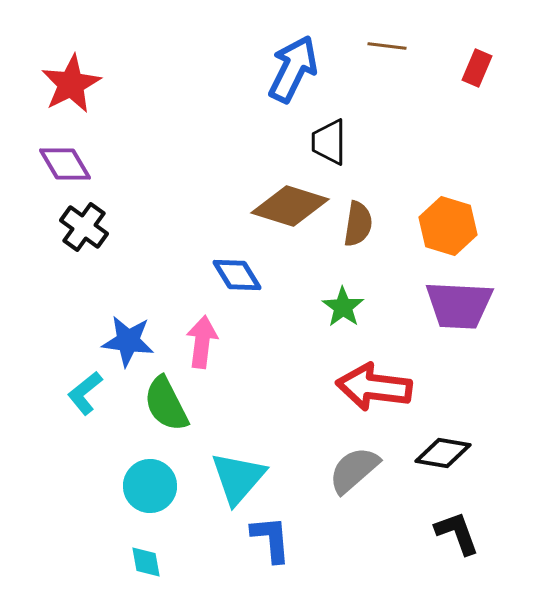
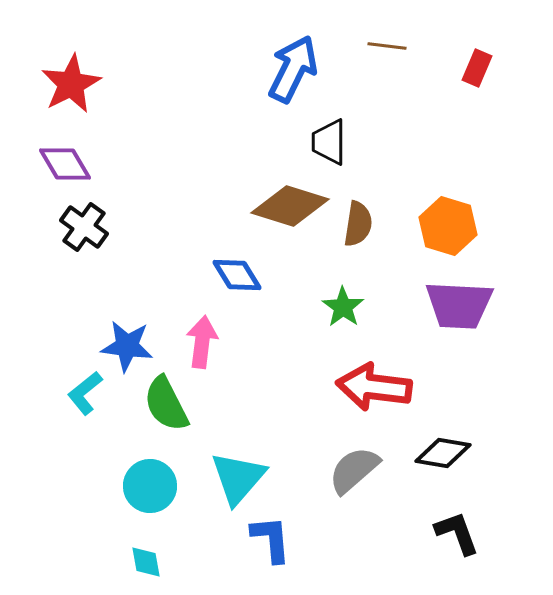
blue star: moved 1 px left, 5 px down
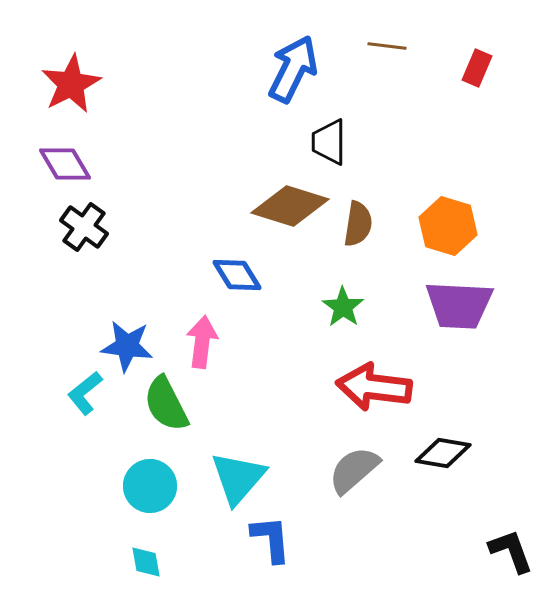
black L-shape: moved 54 px right, 18 px down
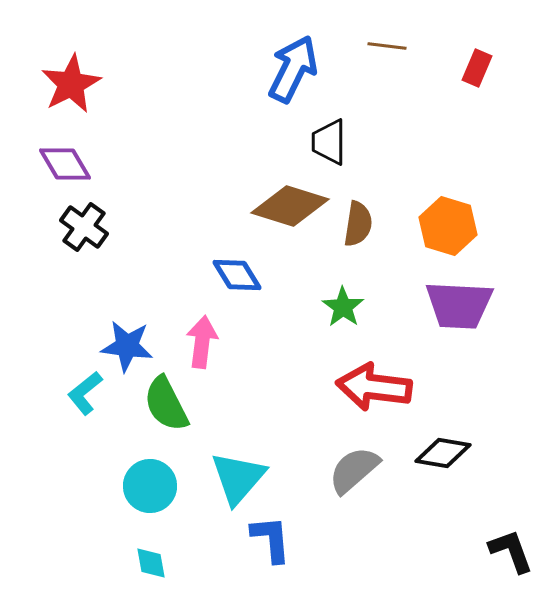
cyan diamond: moved 5 px right, 1 px down
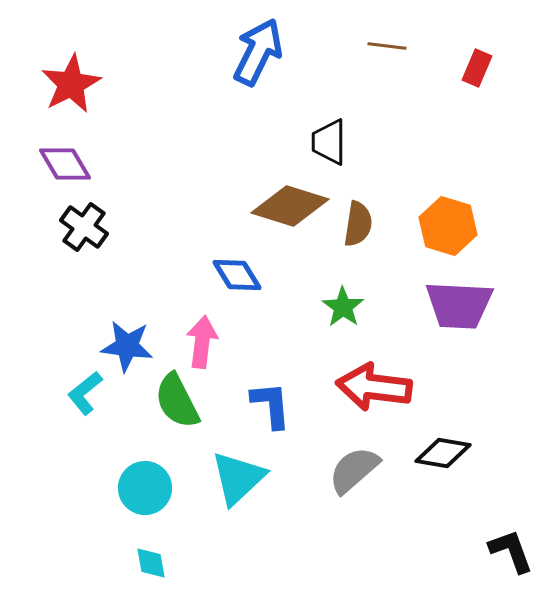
blue arrow: moved 35 px left, 17 px up
green semicircle: moved 11 px right, 3 px up
cyan triangle: rotated 6 degrees clockwise
cyan circle: moved 5 px left, 2 px down
blue L-shape: moved 134 px up
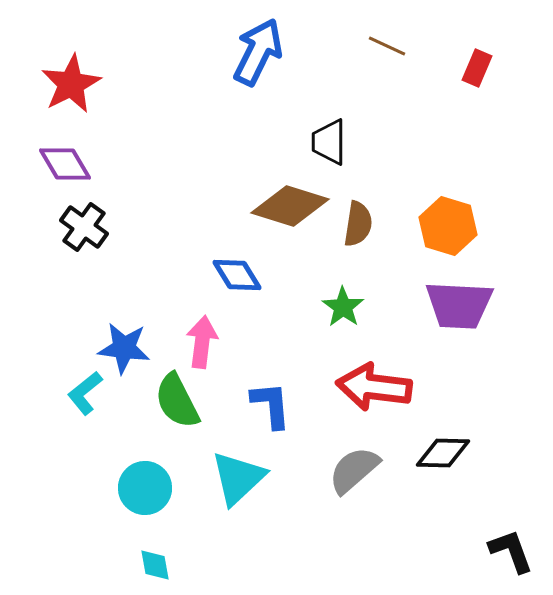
brown line: rotated 18 degrees clockwise
blue star: moved 3 px left, 2 px down
black diamond: rotated 8 degrees counterclockwise
cyan diamond: moved 4 px right, 2 px down
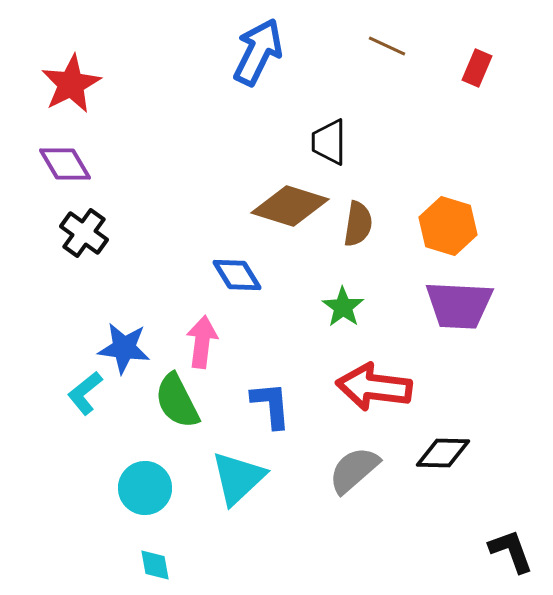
black cross: moved 6 px down
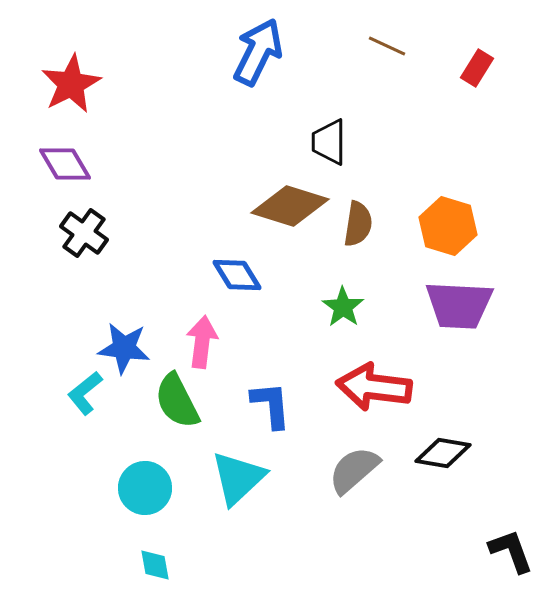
red rectangle: rotated 9 degrees clockwise
black diamond: rotated 8 degrees clockwise
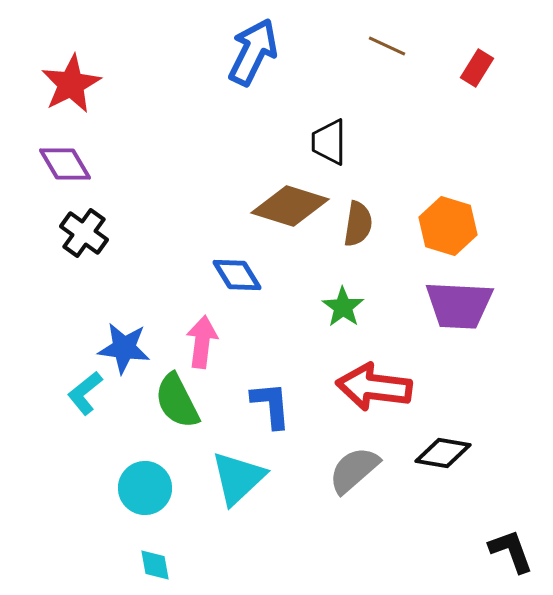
blue arrow: moved 5 px left
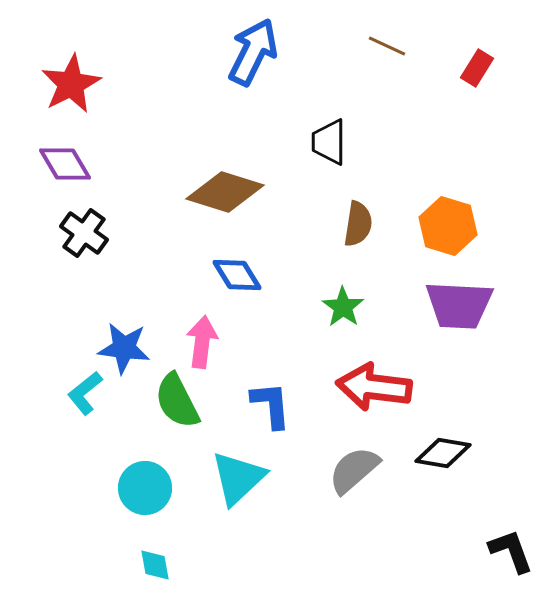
brown diamond: moved 65 px left, 14 px up
